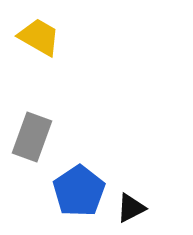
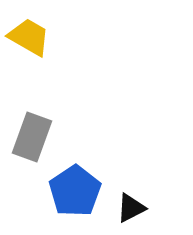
yellow trapezoid: moved 10 px left
blue pentagon: moved 4 px left
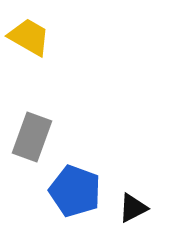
blue pentagon: rotated 18 degrees counterclockwise
black triangle: moved 2 px right
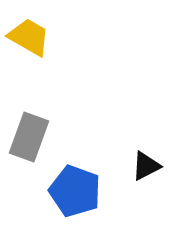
gray rectangle: moved 3 px left
black triangle: moved 13 px right, 42 px up
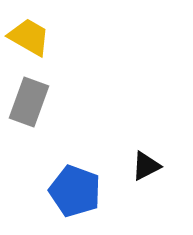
gray rectangle: moved 35 px up
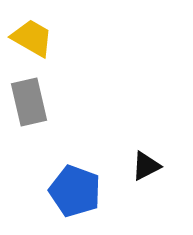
yellow trapezoid: moved 3 px right, 1 px down
gray rectangle: rotated 33 degrees counterclockwise
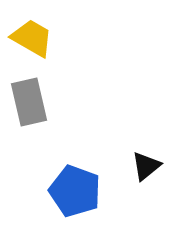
black triangle: rotated 12 degrees counterclockwise
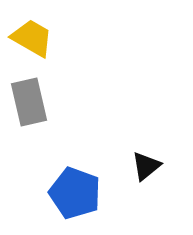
blue pentagon: moved 2 px down
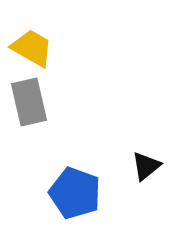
yellow trapezoid: moved 10 px down
